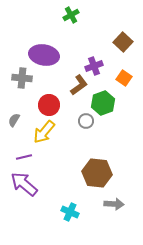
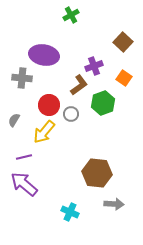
gray circle: moved 15 px left, 7 px up
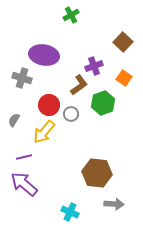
gray cross: rotated 12 degrees clockwise
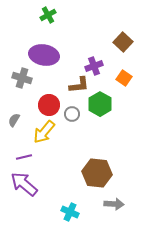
green cross: moved 23 px left
brown L-shape: rotated 30 degrees clockwise
green hexagon: moved 3 px left, 1 px down; rotated 10 degrees counterclockwise
gray circle: moved 1 px right
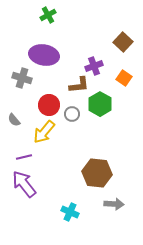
gray semicircle: rotated 72 degrees counterclockwise
purple arrow: rotated 12 degrees clockwise
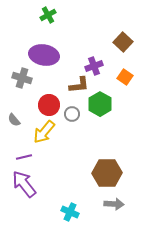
orange square: moved 1 px right, 1 px up
brown hexagon: moved 10 px right; rotated 8 degrees counterclockwise
